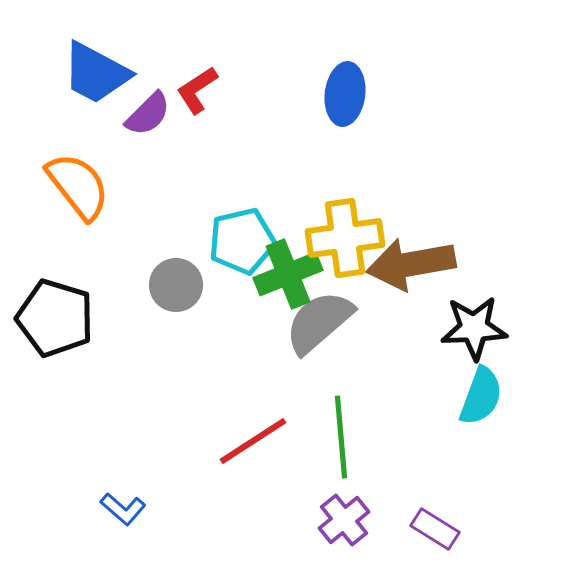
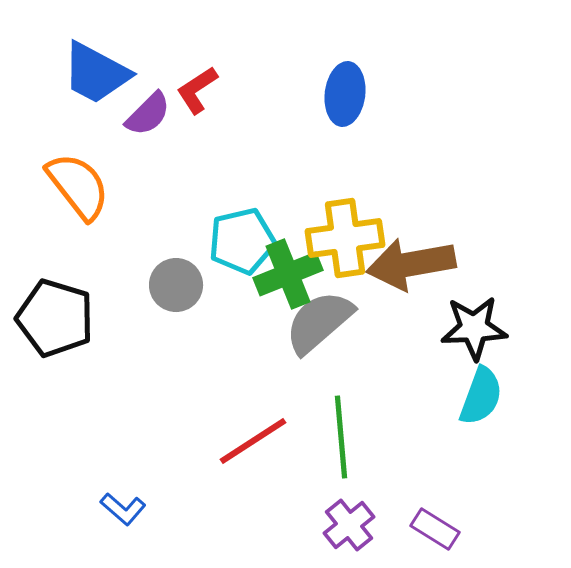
purple cross: moved 5 px right, 5 px down
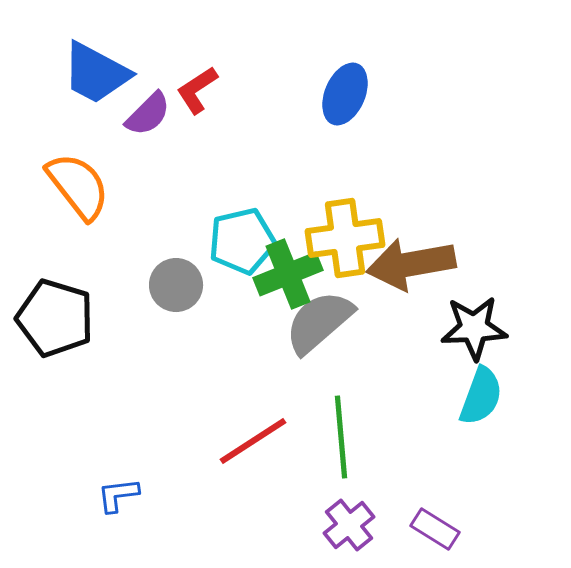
blue ellipse: rotated 16 degrees clockwise
blue L-shape: moved 5 px left, 14 px up; rotated 132 degrees clockwise
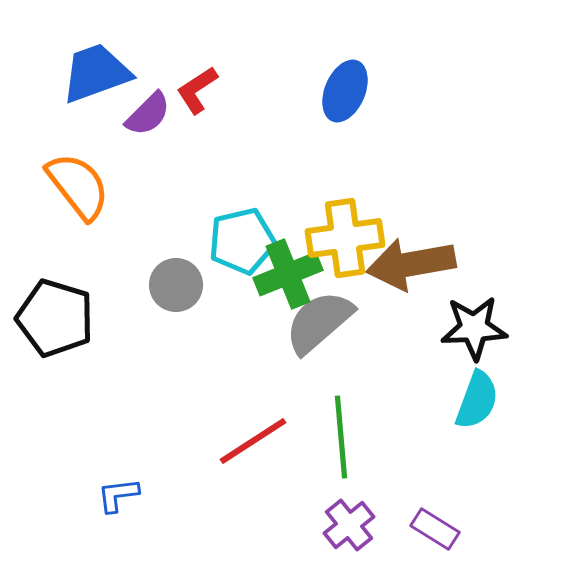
blue trapezoid: rotated 132 degrees clockwise
blue ellipse: moved 3 px up
cyan semicircle: moved 4 px left, 4 px down
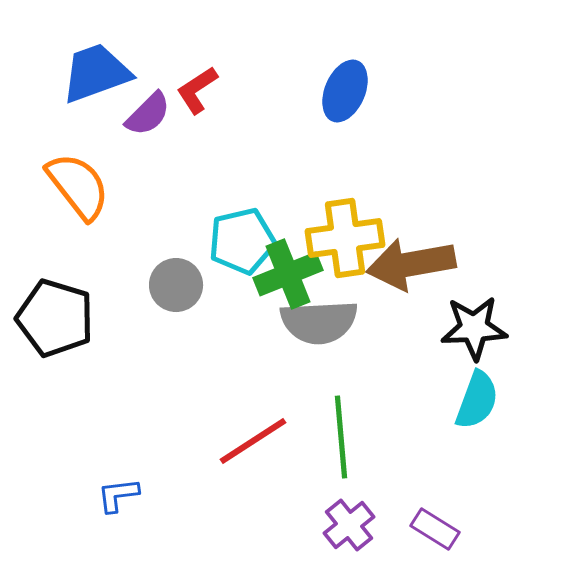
gray semicircle: rotated 142 degrees counterclockwise
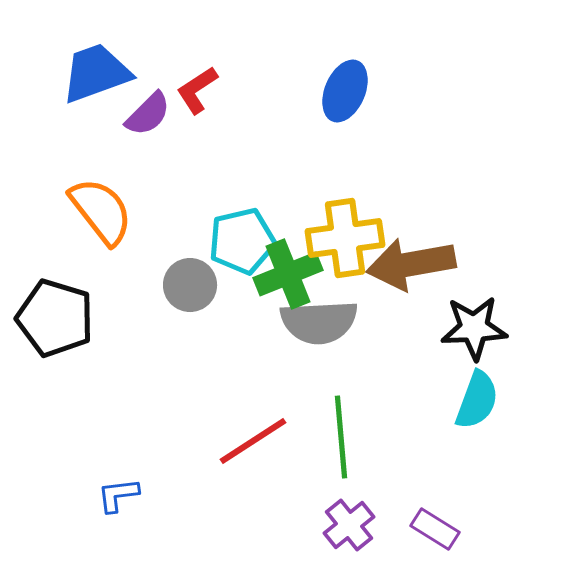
orange semicircle: moved 23 px right, 25 px down
gray circle: moved 14 px right
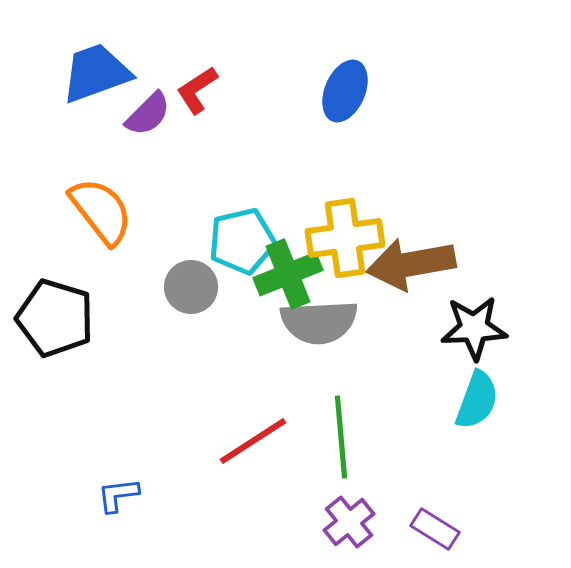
gray circle: moved 1 px right, 2 px down
purple cross: moved 3 px up
